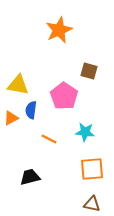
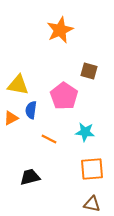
orange star: moved 1 px right
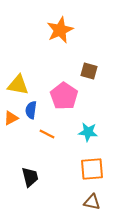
cyan star: moved 3 px right
orange line: moved 2 px left, 5 px up
black trapezoid: rotated 90 degrees clockwise
brown triangle: moved 2 px up
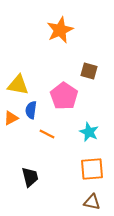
cyan star: moved 1 px right; rotated 18 degrees clockwise
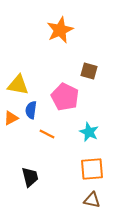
pink pentagon: moved 1 px right, 1 px down; rotated 8 degrees counterclockwise
brown triangle: moved 2 px up
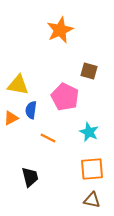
orange line: moved 1 px right, 4 px down
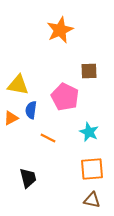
brown square: rotated 18 degrees counterclockwise
black trapezoid: moved 2 px left, 1 px down
